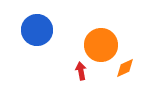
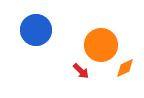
blue circle: moved 1 px left
red arrow: rotated 144 degrees clockwise
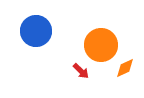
blue circle: moved 1 px down
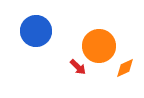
orange circle: moved 2 px left, 1 px down
red arrow: moved 3 px left, 4 px up
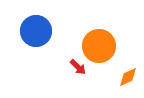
orange diamond: moved 3 px right, 9 px down
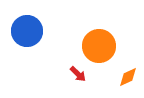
blue circle: moved 9 px left
red arrow: moved 7 px down
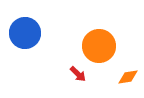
blue circle: moved 2 px left, 2 px down
orange diamond: rotated 15 degrees clockwise
